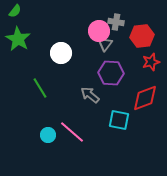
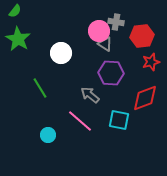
gray triangle: rotated 35 degrees counterclockwise
pink line: moved 8 px right, 11 px up
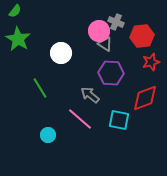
gray cross: rotated 14 degrees clockwise
pink line: moved 2 px up
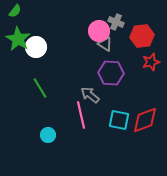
white circle: moved 25 px left, 6 px up
red diamond: moved 22 px down
pink line: moved 1 px right, 4 px up; rotated 36 degrees clockwise
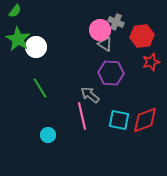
pink circle: moved 1 px right, 1 px up
pink line: moved 1 px right, 1 px down
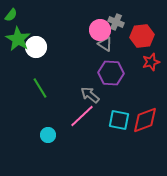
green semicircle: moved 4 px left, 4 px down
pink line: rotated 60 degrees clockwise
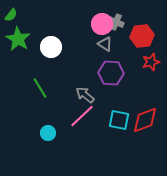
pink circle: moved 2 px right, 6 px up
white circle: moved 15 px right
gray arrow: moved 5 px left
cyan circle: moved 2 px up
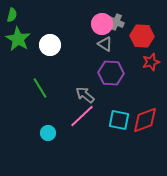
green semicircle: moved 1 px right; rotated 24 degrees counterclockwise
red hexagon: rotated 10 degrees clockwise
white circle: moved 1 px left, 2 px up
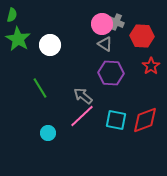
red star: moved 4 px down; rotated 18 degrees counterclockwise
gray arrow: moved 2 px left, 1 px down
cyan square: moved 3 px left
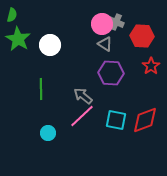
green line: moved 1 px right, 1 px down; rotated 30 degrees clockwise
